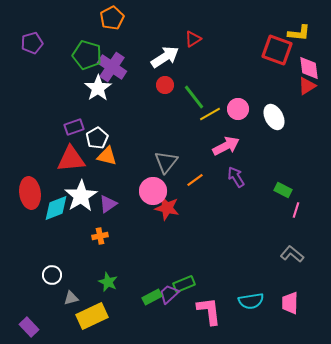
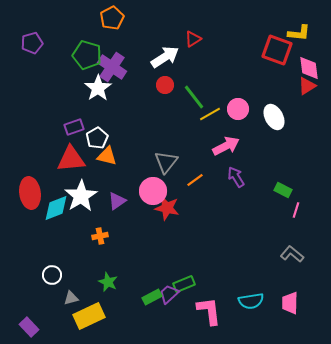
purple triangle at (108, 204): moved 9 px right, 3 px up
yellow rectangle at (92, 316): moved 3 px left
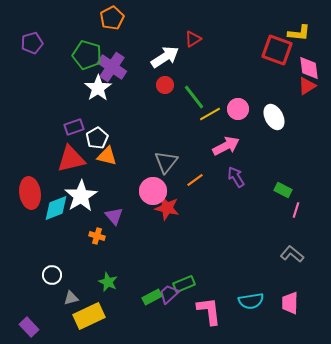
red triangle at (71, 159): rotated 8 degrees counterclockwise
purple triangle at (117, 201): moved 3 px left, 15 px down; rotated 36 degrees counterclockwise
orange cross at (100, 236): moved 3 px left; rotated 28 degrees clockwise
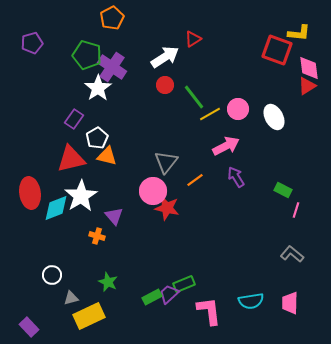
purple rectangle at (74, 127): moved 8 px up; rotated 36 degrees counterclockwise
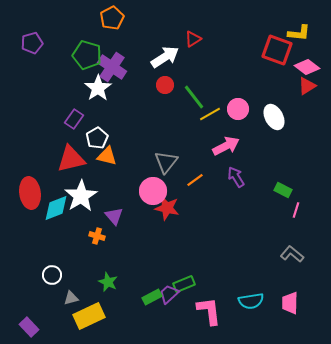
pink diamond at (309, 68): moved 2 px left, 1 px up; rotated 45 degrees counterclockwise
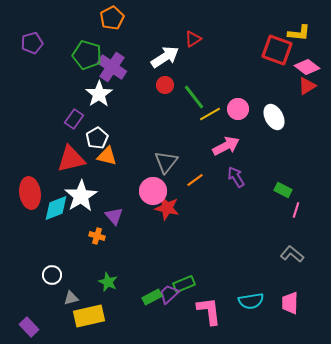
white star at (98, 88): moved 1 px right, 6 px down
yellow rectangle at (89, 316): rotated 12 degrees clockwise
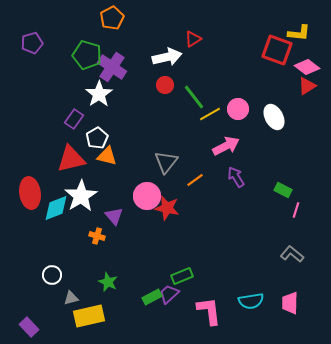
white arrow at (165, 57): moved 2 px right; rotated 20 degrees clockwise
pink circle at (153, 191): moved 6 px left, 5 px down
green rectangle at (184, 284): moved 2 px left, 8 px up
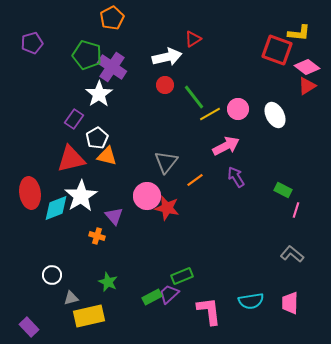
white ellipse at (274, 117): moved 1 px right, 2 px up
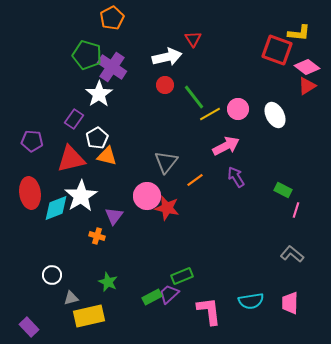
red triangle at (193, 39): rotated 30 degrees counterclockwise
purple pentagon at (32, 43): moved 98 px down; rotated 20 degrees clockwise
purple triangle at (114, 216): rotated 18 degrees clockwise
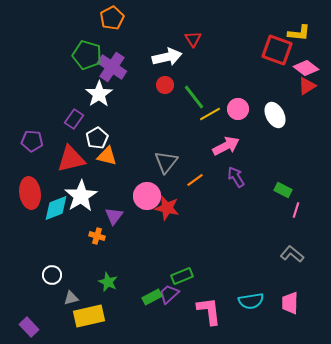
pink diamond at (307, 67): moved 1 px left, 1 px down
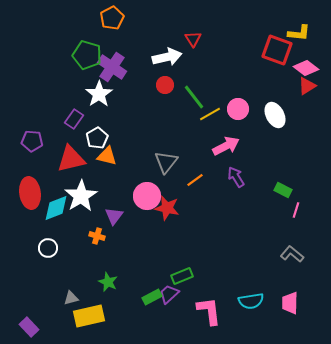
white circle at (52, 275): moved 4 px left, 27 px up
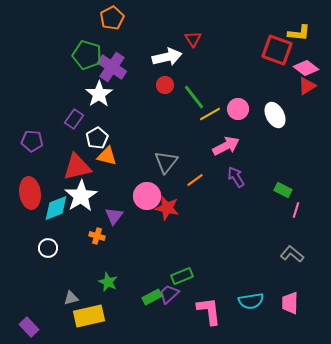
red triangle at (71, 159): moved 6 px right, 8 px down
